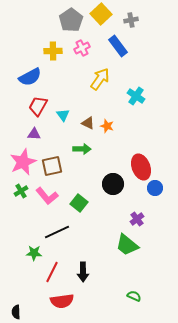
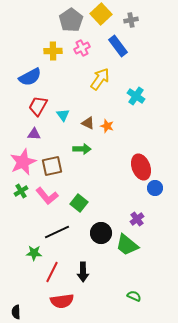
black circle: moved 12 px left, 49 px down
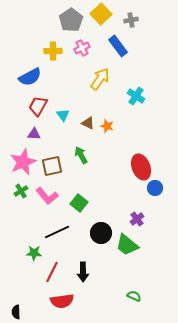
green arrow: moved 1 px left, 6 px down; rotated 120 degrees counterclockwise
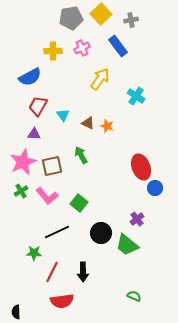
gray pentagon: moved 2 px up; rotated 25 degrees clockwise
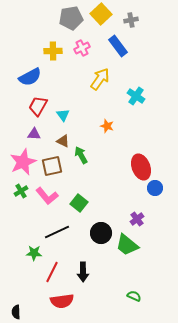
brown triangle: moved 25 px left, 18 px down
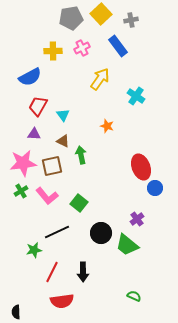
green arrow: rotated 18 degrees clockwise
pink star: moved 1 px down; rotated 16 degrees clockwise
green star: moved 3 px up; rotated 14 degrees counterclockwise
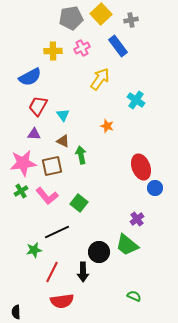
cyan cross: moved 4 px down
black circle: moved 2 px left, 19 px down
